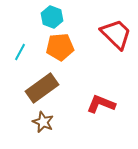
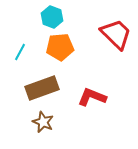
brown rectangle: rotated 16 degrees clockwise
red L-shape: moved 9 px left, 7 px up
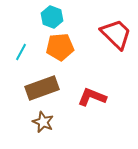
cyan line: moved 1 px right
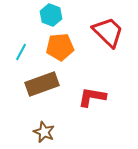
cyan hexagon: moved 1 px left, 2 px up
red trapezoid: moved 8 px left, 2 px up
brown rectangle: moved 4 px up
red L-shape: rotated 12 degrees counterclockwise
brown star: moved 1 px right, 10 px down
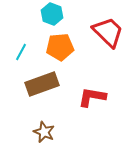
cyan hexagon: moved 1 px right, 1 px up
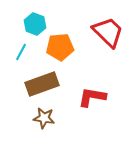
cyan hexagon: moved 17 px left, 10 px down
brown star: moved 14 px up; rotated 15 degrees counterclockwise
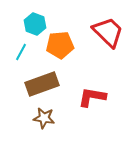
orange pentagon: moved 2 px up
